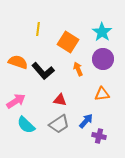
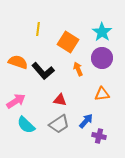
purple circle: moved 1 px left, 1 px up
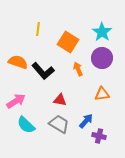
gray trapezoid: rotated 115 degrees counterclockwise
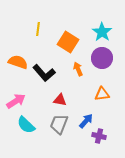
black L-shape: moved 1 px right, 2 px down
gray trapezoid: rotated 100 degrees counterclockwise
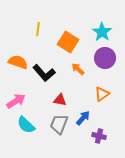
purple circle: moved 3 px right
orange arrow: rotated 24 degrees counterclockwise
orange triangle: rotated 28 degrees counterclockwise
blue arrow: moved 3 px left, 3 px up
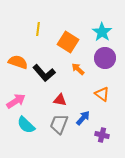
orange triangle: rotated 49 degrees counterclockwise
purple cross: moved 3 px right, 1 px up
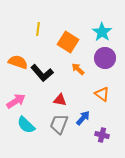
black L-shape: moved 2 px left
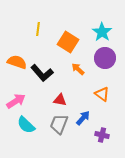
orange semicircle: moved 1 px left
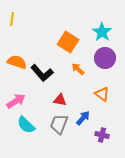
yellow line: moved 26 px left, 10 px up
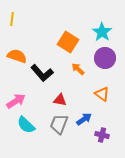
orange semicircle: moved 6 px up
blue arrow: moved 1 px right, 1 px down; rotated 14 degrees clockwise
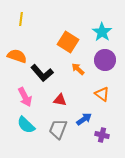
yellow line: moved 9 px right
purple circle: moved 2 px down
pink arrow: moved 9 px right, 4 px up; rotated 96 degrees clockwise
gray trapezoid: moved 1 px left, 5 px down
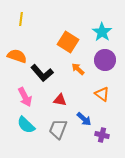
blue arrow: rotated 77 degrees clockwise
